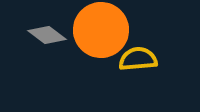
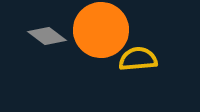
gray diamond: moved 1 px down
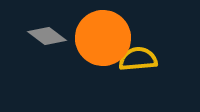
orange circle: moved 2 px right, 8 px down
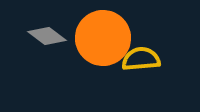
yellow semicircle: moved 3 px right
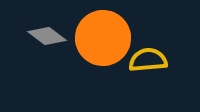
yellow semicircle: moved 7 px right, 1 px down
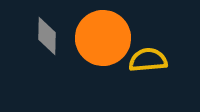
gray diamond: rotated 54 degrees clockwise
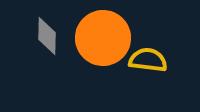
yellow semicircle: rotated 12 degrees clockwise
